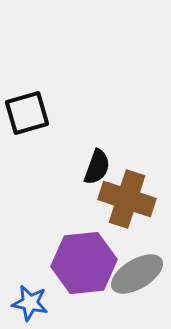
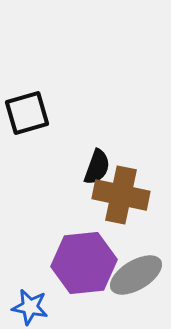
brown cross: moved 6 px left, 4 px up; rotated 6 degrees counterclockwise
gray ellipse: moved 1 px left, 1 px down
blue star: moved 4 px down
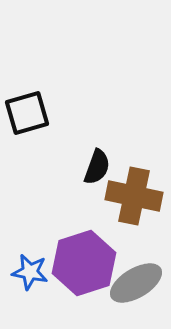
brown cross: moved 13 px right, 1 px down
purple hexagon: rotated 12 degrees counterclockwise
gray ellipse: moved 8 px down
blue star: moved 35 px up
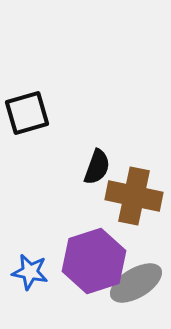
purple hexagon: moved 10 px right, 2 px up
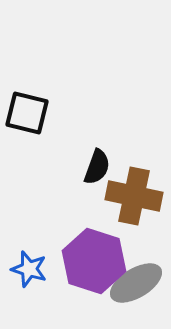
black square: rotated 30 degrees clockwise
purple hexagon: rotated 24 degrees counterclockwise
blue star: moved 1 px left, 3 px up; rotated 6 degrees clockwise
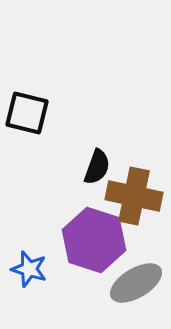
purple hexagon: moved 21 px up
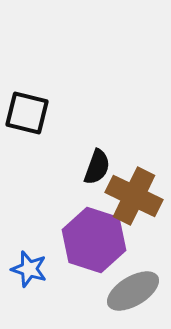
brown cross: rotated 14 degrees clockwise
gray ellipse: moved 3 px left, 8 px down
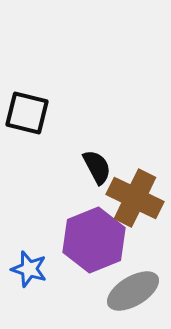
black semicircle: rotated 48 degrees counterclockwise
brown cross: moved 1 px right, 2 px down
purple hexagon: rotated 20 degrees clockwise
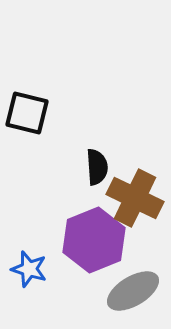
black semicircle: rotated 24 degrees clockwise
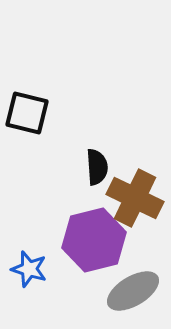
purple hexagon: rotated 8 degrees clockwise
